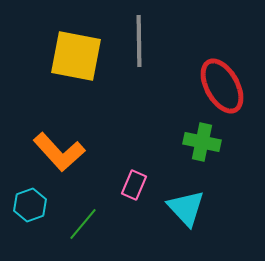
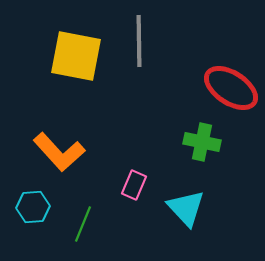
red ellipse: moved 9 px right, 2 px down; rotated 28 degrees counterclockwise
cyan hexagon: moved 3 px right, 2 px down; rotated 16 degrees clockwise
green line: rotated 18 degrees counterclockwise
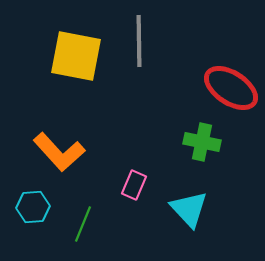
cyan triangle: moved 3 px right, 1 px down
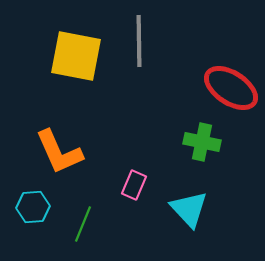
orange L-shape: rotated 18 degrees clockwise
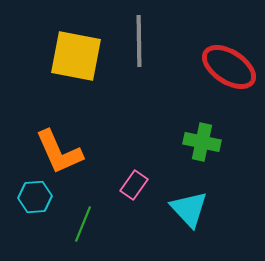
red ellipse: moved 2 px left, 21 px up
pink rectangle: rotated 12 degrees clockwise
cyan hexagon: moved 2 px right, 10 px up
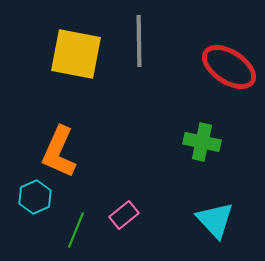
yellow square: moved 2 px up
orange L-shape: rotated 48 degrees clockwise
pink rectangle: moved 10 px left, 30 px down; rotated 16 degrees clockwise
cyan hexagon: rotated 20 degrees counterclockwise
cyan triangle: moved 26 px right, 11 px down
green line: moved 7 px left, 6 px down
